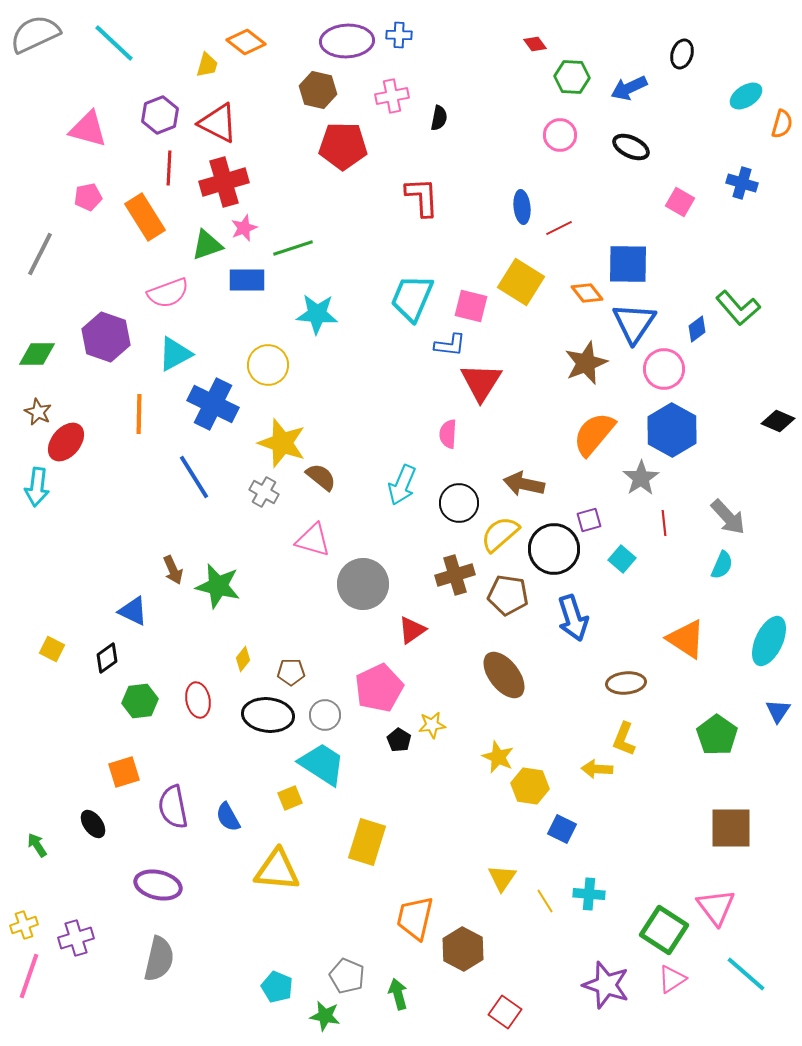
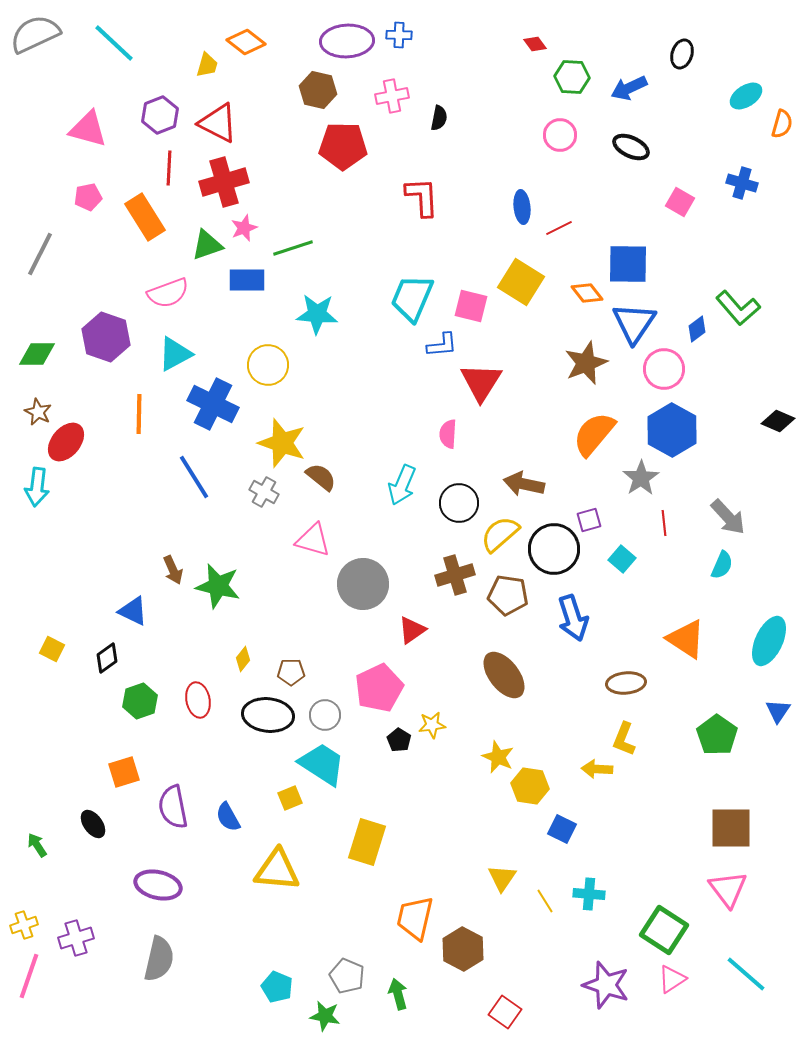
blue L-shape at (450, 345): moved 8 px left; rotated 12 degrees counterclockwise
green hexagon at (140, 701): rotated 12 degrees counterclockwise
pink triangle at (716, 907): moved 12 px right, 18 px up
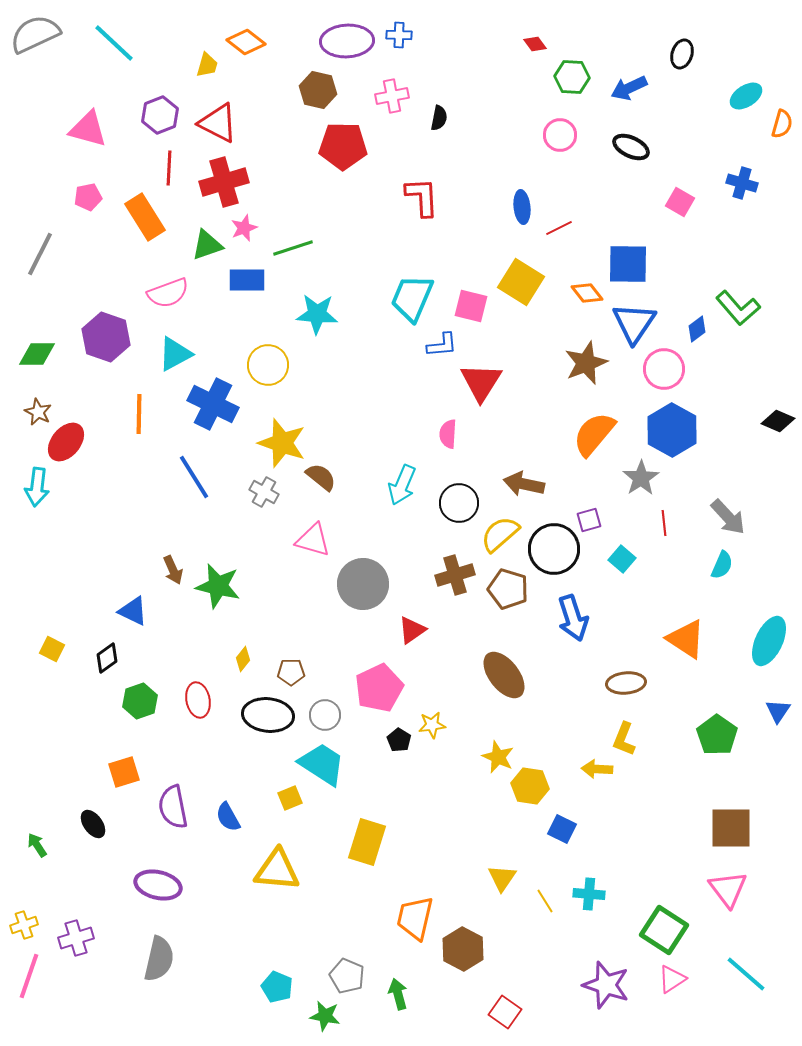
brown pentagon at (508, 595): moved 6 px up; rotated 9 degrees clockwise
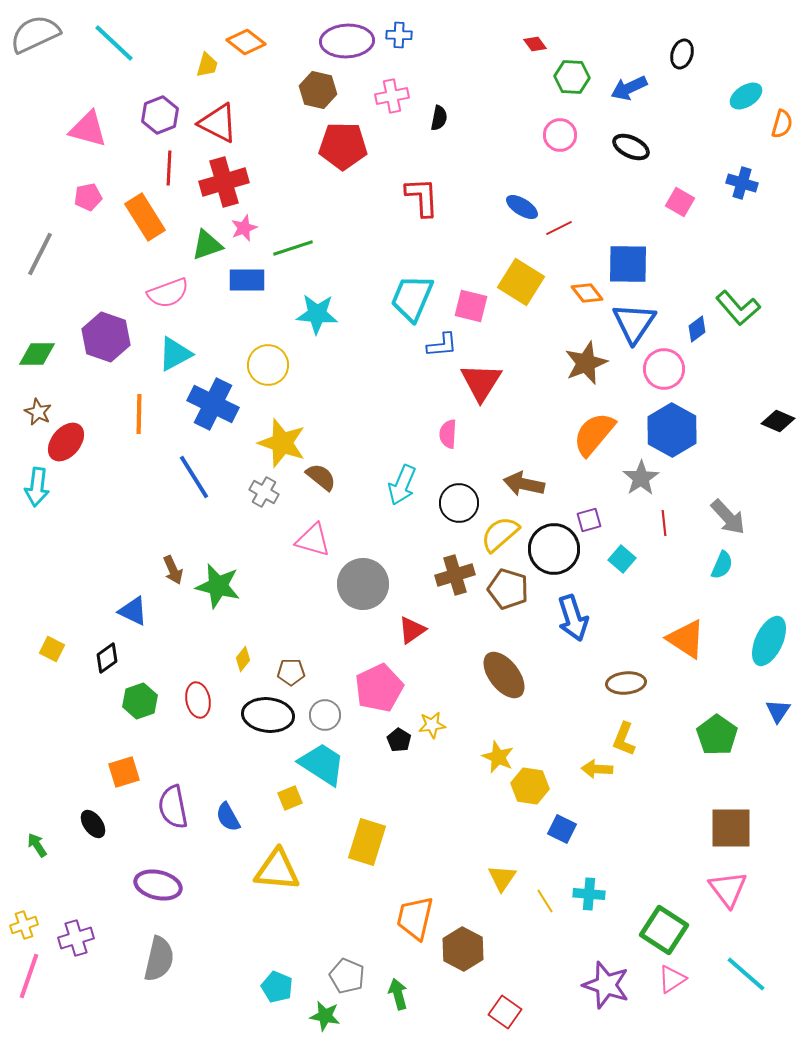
blue ellipse at (522, 207): rotated 52 degrees counterclockwise
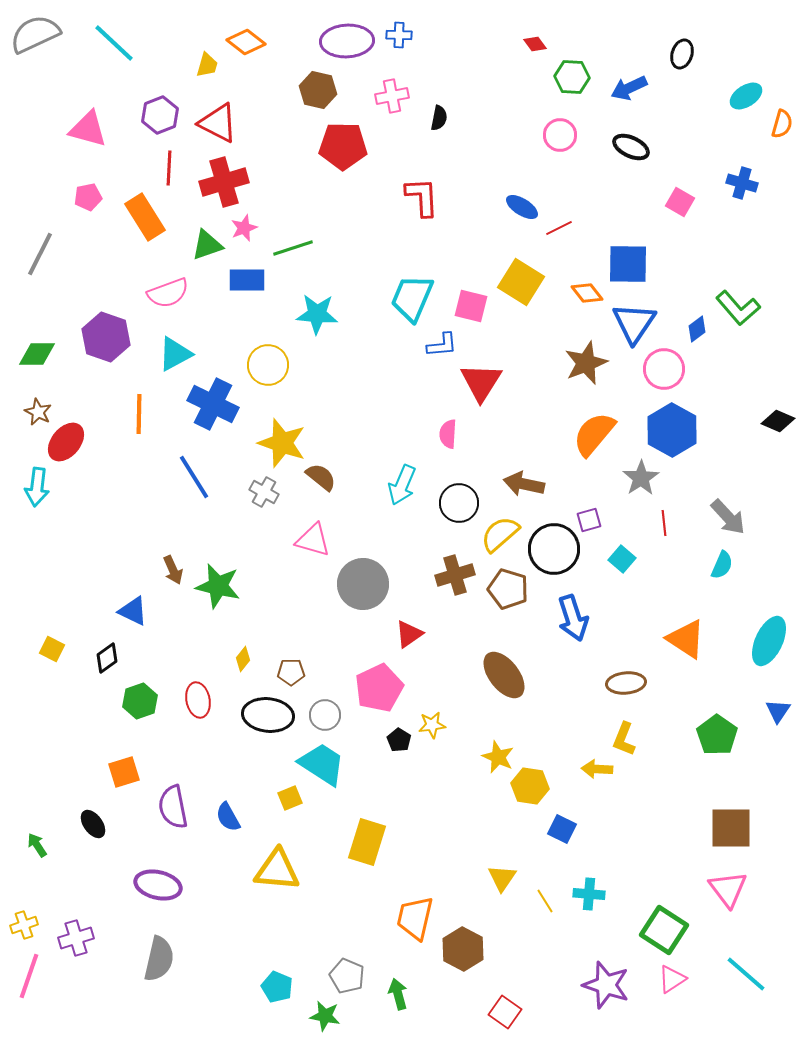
red triangle at (412, 630): moved 3 px left, 4 px down
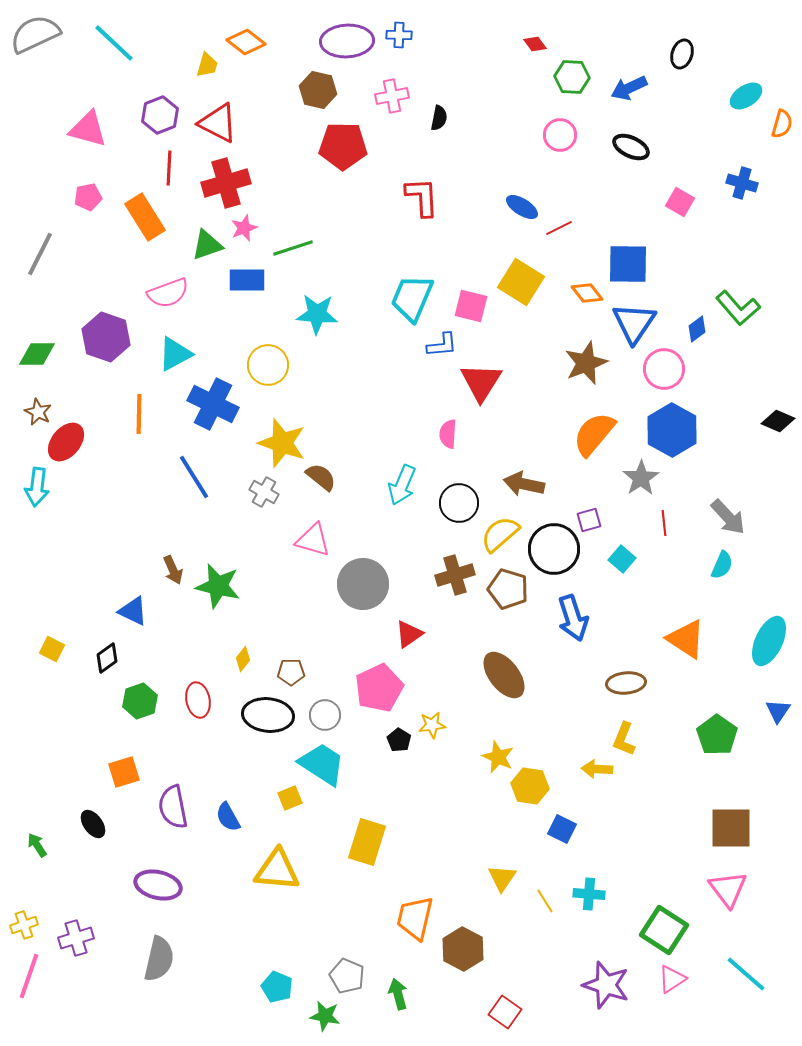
red cross at (224, 182): moved 2 px right, 1 px down
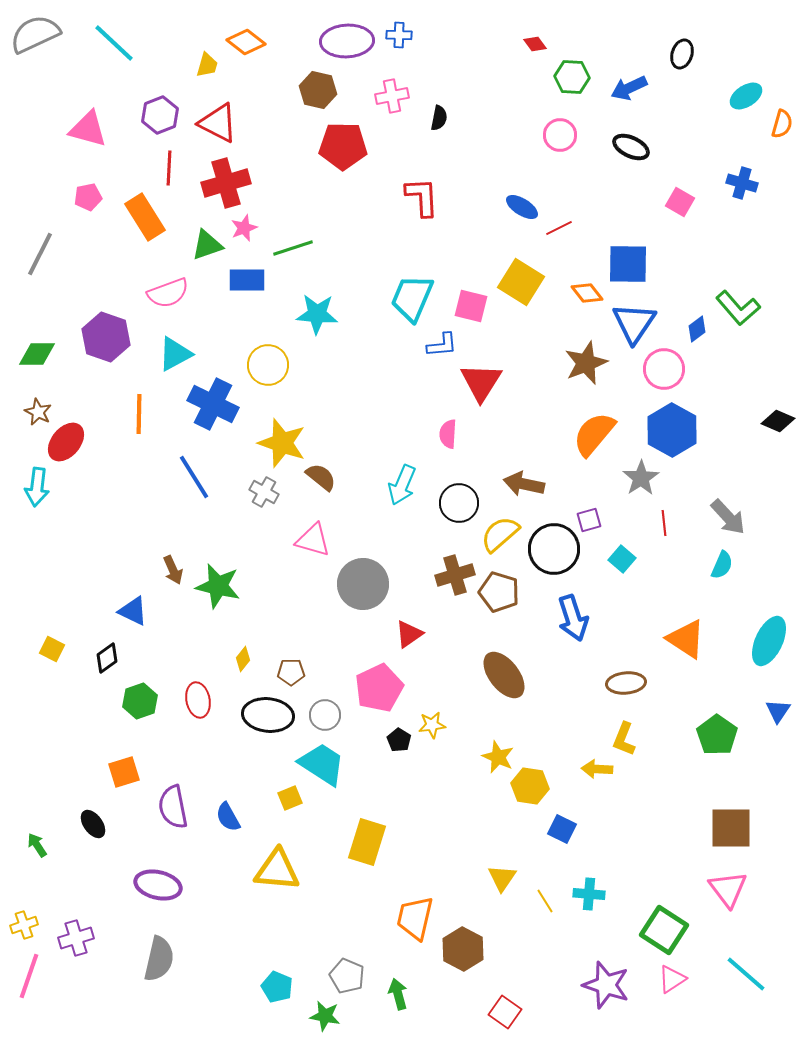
brown pentagon at (508, 589): moved 9 px left, 3 px down
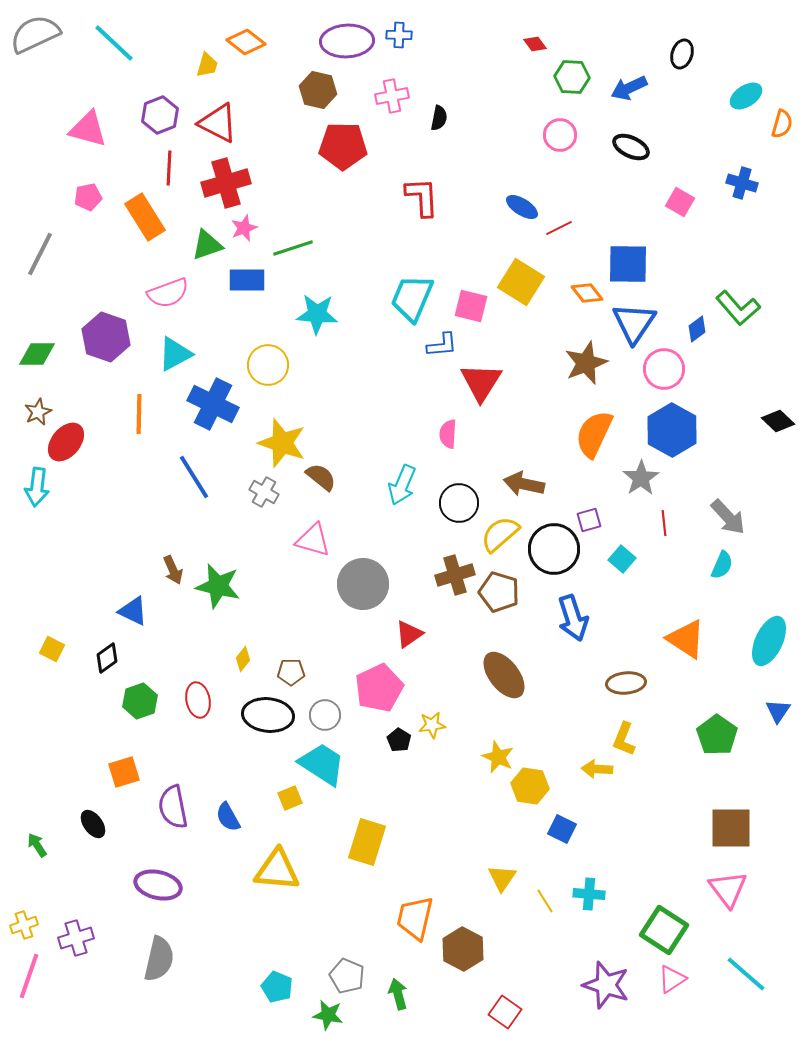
brown star at (38, 412): rotated 20 degrees clockwise
black diamond at (778, 421): rotated 20 degrees clockwise
orange semicircle at (594, 434): rotated 15 degrees counterclockwise
green star at (325, 1016): moved 3 px right, 1 px up
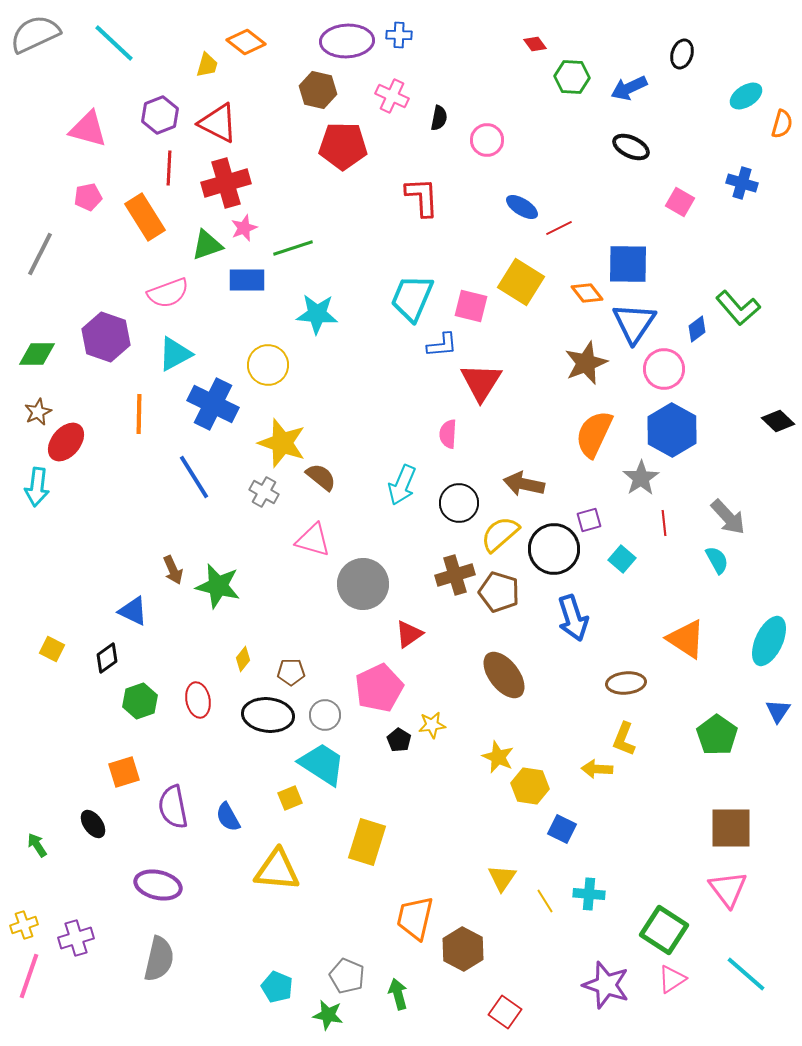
pink cross at (392, 96): rotated 36 degrees clockwise
pink circle at (560, 135): moved 73 px left, 5 px down
cyan semicircle at (722, 565): moved 5 px left, 5 px up; rotated 52 degrees counterclockwise
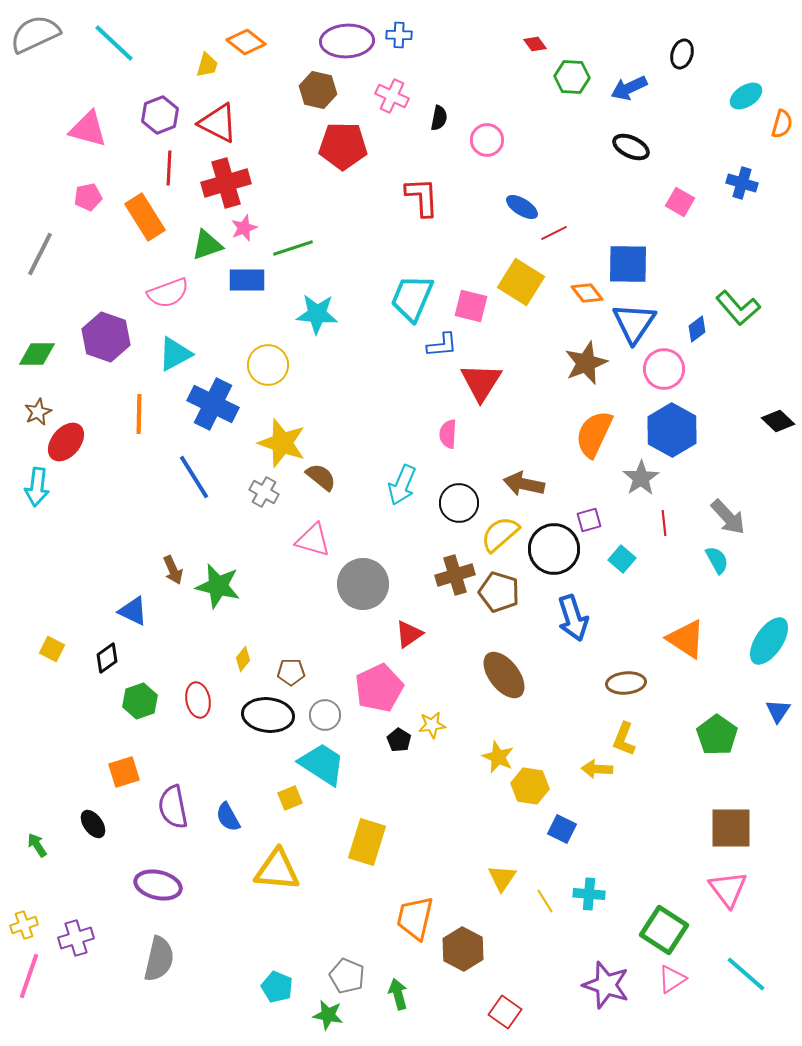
red line at (559, 228): moved 5 px left, 5 px down
cyan ellipse at (769, 641): rotated 9 degrees clockwise
